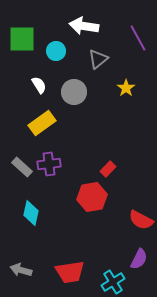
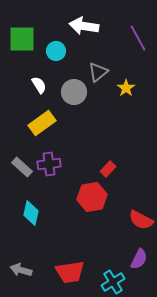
gray triangle: moved 13 px down
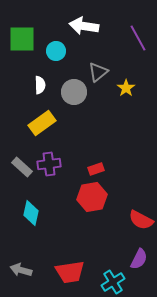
white semicircle: moved 1 px right; rotated 30 degrees clockwise
red rectangle: moved 12 px left; rotated 28 degrees clockwise
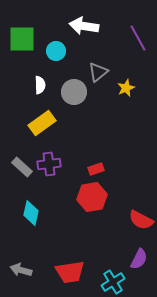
yellow star: rotated 12 degrees clockwise
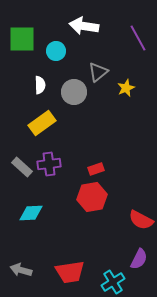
cyan diamond: rotated 75 degrees clockwise
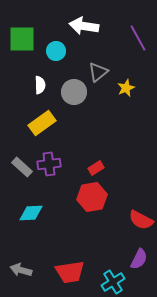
red rectangle: moved 1 px up; rotated 14 degrees counterclockwise
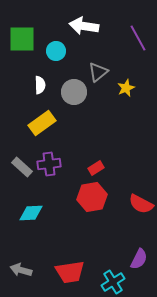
red semicircle: moved 16 px up
